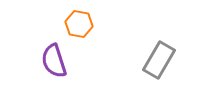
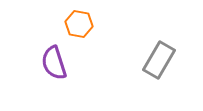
purple semicircle: moved 2 px down
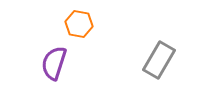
purple semicircle: rotated 36 degrees clockwise
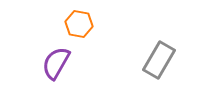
purple semicircle: moved 2 px right; rotated 12 degrees clockwise
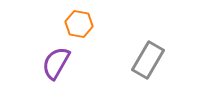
gray rectangle: moved 11 px left
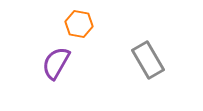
gray rectangle: rotated 60 degrees counterclockwise
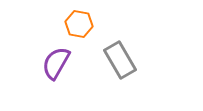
gray rectangle: moved 28 px left
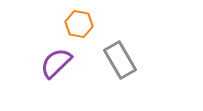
purple semicircle: rotated 16 degrees clockwise
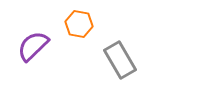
purple semicircle: moved 23 px left, 17 px up
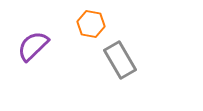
orange hexagon: moved 12 px right
